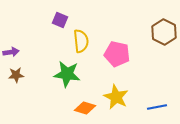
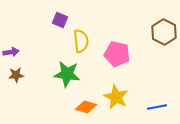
orange diamond: moved 1 px right, 1 px up
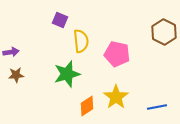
green star: rotated 24 degrees counterclockwise
yellow star: rotated 10 degrees clockwise
orange diamond: moved 1 px right, 1 px up; rotated 50 degrees counterclockwise
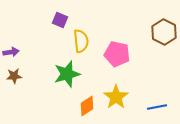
brown star: moved 2 px left, 1 px down
